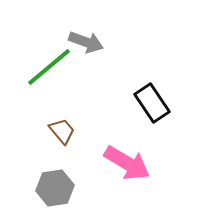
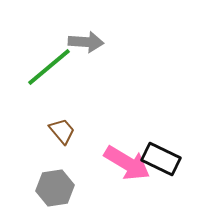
gray arrow: rotated 16 degrees counterclockwise
black rectangle: moved 9 px right, 56 px down; rotated 30 degrees counterclockwise
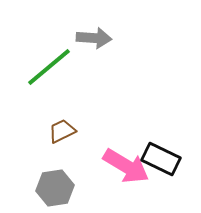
gray arrow: moved 8 px right, 4 px up
brown trapezoid: rotated 76 degrees counterclockwise
pink arrow: moved 1 px left, 3 px down
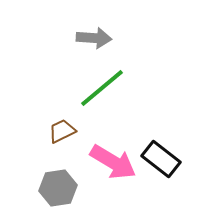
green line: moved 53 px right, 21 px down
black rectangle: rotated 12 degrees clockwise
pink arrow: moved 13 px left, 4 px up
gray hexagon: moved 3 px right
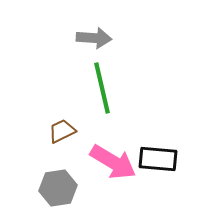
green line: rotated 63 degrees counterclockwise
black rectangle: moved 3 px left; rotated 33 degrees counterclockwise
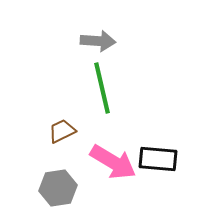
gray arrow: moved 4 px right, 3 px down
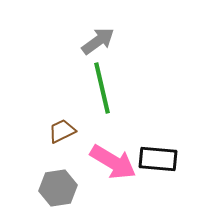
gray arrow: rotated 40 degrees counterclockwise
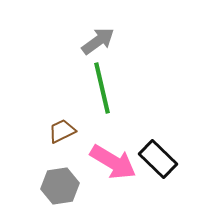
black rectangle: rotated 39 degrees clockwise
gray hexagon: moved 2 px right, 2 px up
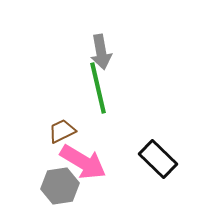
gray arrow: moved 3 px right, 11 px down; rotated 116 degrees clockwise
green line: moved 4 px left
pink arrow: moved 30 px left
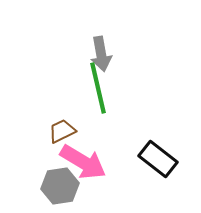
gray arrow: moved 2 px down
black rectangle: rotated 6 degrees counterclockwise
